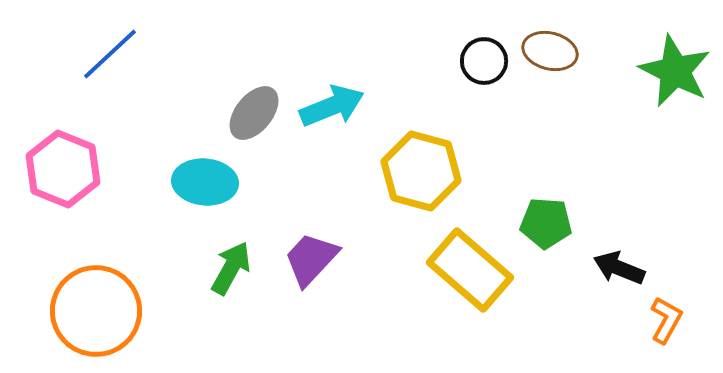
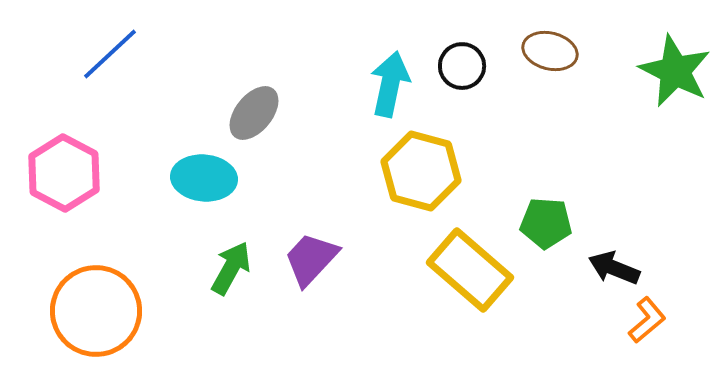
black circle: moved 22 px left, 5 px down
cyan arrow: moved 58 px right, 22 px up; rotated 56 degrees counterclockwise
pink hexagon: moved 1 px right, 4 px down; rotated 6 degrees clockwise
cyan ellipse: moved 1 px left, 4 px up
black arrow: moved 5 px left
orange L-shape: moved 19 px left; rotated 21 degrees clockwise
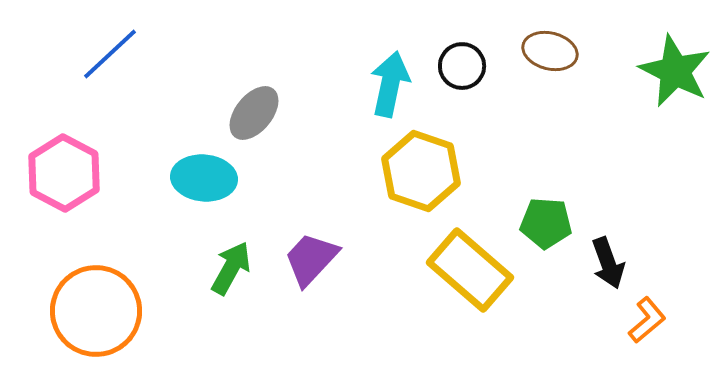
yellow hexagon: rotated 4 degrees clockwise
black arrow: moved 6 px left, 5 px up; rotated 132 degrees counterclockwise
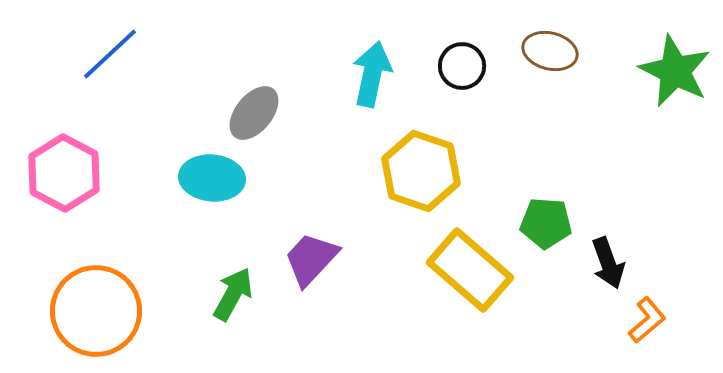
cyan arrow: moved 18 px left, 10 px up
cyan ellipse: moved 8 px right
green arrow: moved 2 px right, 26 px down
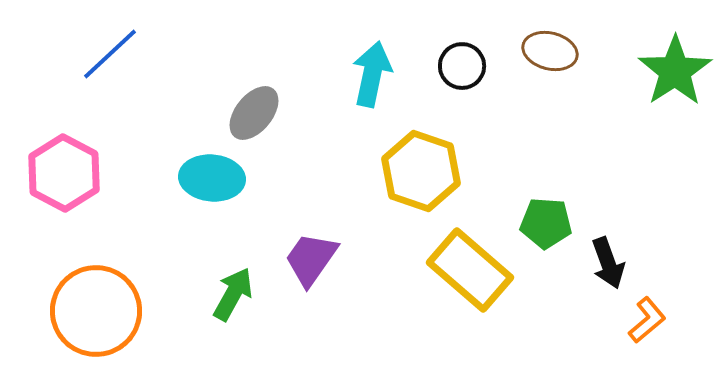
green star: rotated 12 degrees clockwise
purple trapezoid: rotated 8 degrees counterclockwise
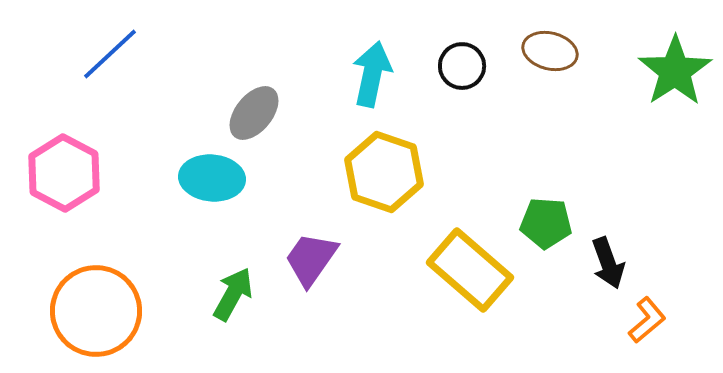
yellow hexagon: moved 37 px left, 1 px down
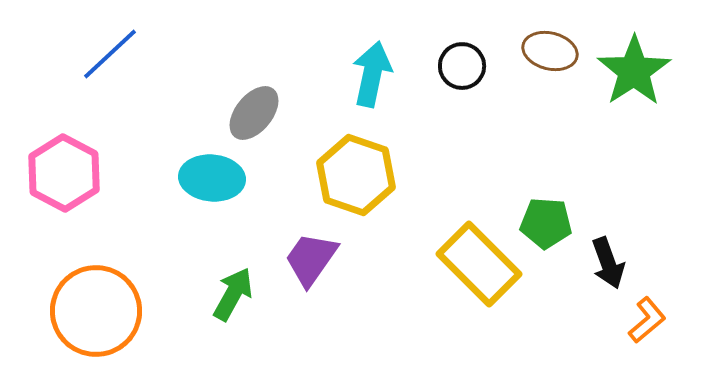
green star: moved 41 px left
yellow hexagon: moved 28 px left, 3 px down
yellow rectangle: moved 9 px right, 6 px up; rotated 4 degrees clockwise
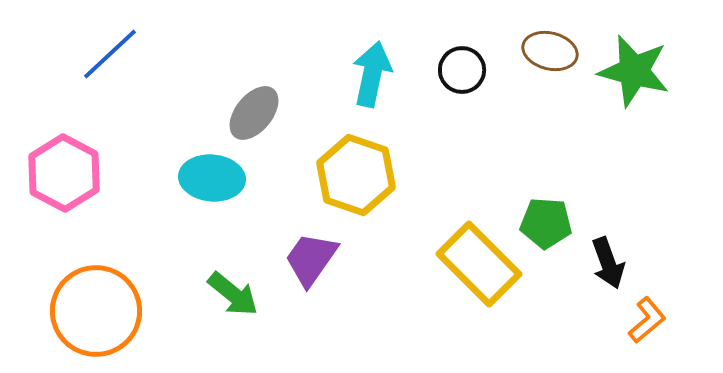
black circle: moved 4 px down
green star: rotated 24 degrees counterclockwise
green arrow: rotated 100 degrees clockwise
